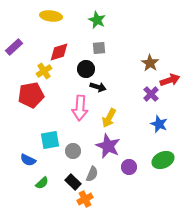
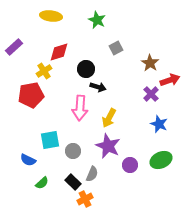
gray square: moved 17 px right; rotated 24 degrees counterclockwise
green ellipse: moved 2 px left
purple circle: moved 1 px right, 2 px up
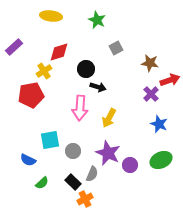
brown star: rotated 24 degrees counterclockwise
purple star: moved 7 px down
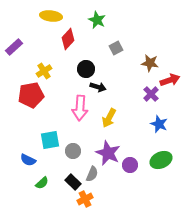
red diamond: moved 9 px right, 13 px up; rotated 30 degrees counterclockwise
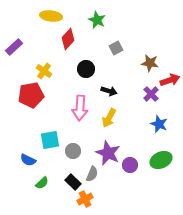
yellow cross: rotated 21 degrees counterclockwise
black arrow: moved 11 px right, 4 px down
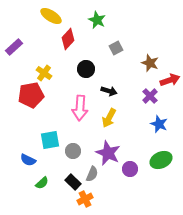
yellow ellipse: rotated 25 degrees clockwise
brown star: rotated 12 degrees clockwise
yellow cross: moved 2 px down
purple cross: moved 1 px left, 2 px down
purple circle: moved 4 px down
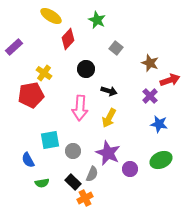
gray square: rotated 24 degrees counterclockwise
blue star: rotated 12 degrees counterclockwise
blue semicircle: rotated 35 degrees clockwise
green semicircle: rotated 32 degrees clockwise
orange cross: moved 1 px up
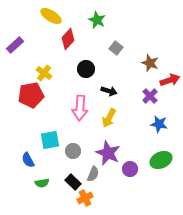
purple rectangle: moved 1 px right, 2 px up
gray semicircle: moved 1 px right
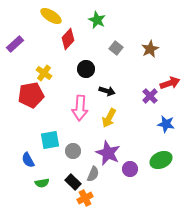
purple rectangle: moved 1 px up
brown star: moved 14 px up; rotated 24 degrees clockwise
red arrow: moved 3 px down
black arrow: moved 2 px left
blue star: moved 7 px right
